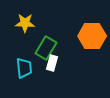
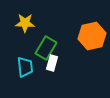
orange hexagon: rotated 12 degrees counterclockwise
cyan trapezoid: moved 1 px right, 1 px up
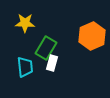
orange hexagon: rotated 12 degrees counterclockwise
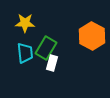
orange hexagon: rotated 8 degrees counterclockwise
cyan trapezoid: moved 14 px up
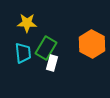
yellow star: moved 2 px right
orange hexagon: moved 8 px down
cyan trapezoid: moved 2 px left
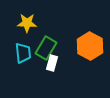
orange hexagon: moved 2 px left, 2 px down
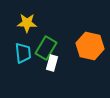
orange hexagon: rotated 16 degrees counterclockwise
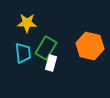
white rectangle: moved 1 px left
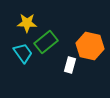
green rectangle: moved 6 px up; rotated 20 degrees clockwise
cyan trapezoid: rotated 30 degrees counterclockwise
white rectangle: moved 19 px right, 2 px down
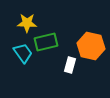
green rectangle: rotated 25 degrees clockwise
orange hexagon: moved 1 px right
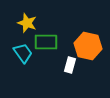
yellow star: rotated 18 degrees clockwise
green rectangle: rotated 15 degrees clockwise
orange hexagon: moved 3 px left
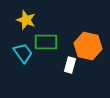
yellow star: moved 1 px left, 3 px up
